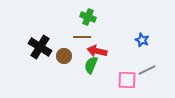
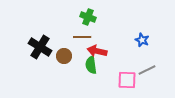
green semicircle: rotated 30 degrees counterclockwise
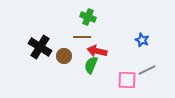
green semicircle: rotated 30 degrees clockwise
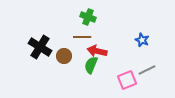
pink square: rotated 24 degrees counterclockwise
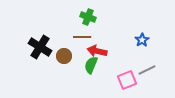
blue star: rotated 16 degrees clockwise
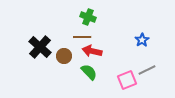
black cross: rotated 10 degrees clockwise
red arrow: moved 5 px left
green semicircle: moved 2 px left, 7 px down; rotated 114 degrees clockwise
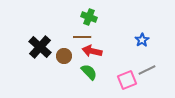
green cross: moved 1 px right
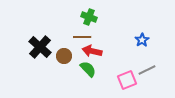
green semicircle: moved 1 px left, 3 px up
